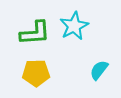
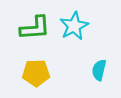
green L-shape: moved 5 px up
cyan semicircle: rotated 25 degrees counterclockwise
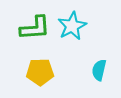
cyan star: moved 2 px left
yellow pentagon: moved 4 px right, 1 px up
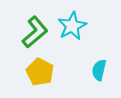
green L-shape: moved 4 px down; rotated 36 degrees counterclockwise
yellow pentagon: rotated 28 degrees clockwise
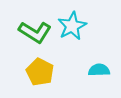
green L-shape: rotated 72 degrees clockwise
cyan semicircle: rotated 75 degrees clockwise
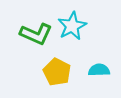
green L-shape: moved 1 px right, 2 px down; rotated 8 degrees counterclockwise
yellow pentagon: moved 17 px right
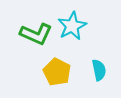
cyan semicircle: rotated 80 degrees clockwise
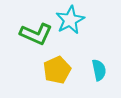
cyan star: moved 2 px left, 6 px up
yellow pentagon: moved 2 px up; rotated 20 degrees clockwise
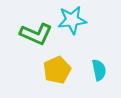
cyan star: moved 2 px right; rotated 20 degrees clockwise
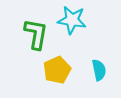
cyan star: rotated 16 degrees clockwise
green L-shape: rotated 104 degrees counterclockwise
